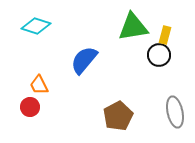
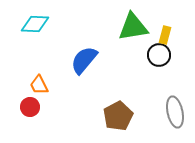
cyan diamond: moved 1 px left, 2 px up; rotated 16 degrees counterclockwise
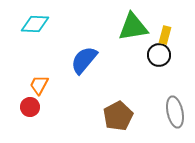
orange trapezoid: rotated 55 degrees clockwise
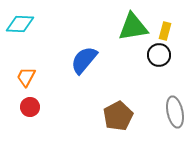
cyan diamond: moved 15 px left
yellow rectangle: moved 4 px up
orange trapezoid: moved 13 px left, 8 px up
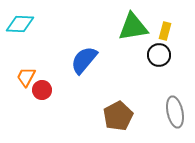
red circle: moved 12 px right, 17 px up
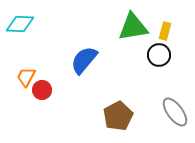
gray ellipse: rotated 24 degrees counterclockwise
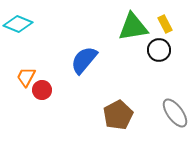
cyan diamond: moved 2 px left; rotated 20 degrees clockwise
yellow rectangle: moved 7 px up; rotated 42 degrees counterclockwise
black circle: moved 5 px up
gray ellipse: moved 1 px down
brown pentagon: moved 1 px up
